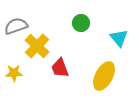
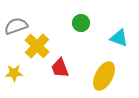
cyan triangle: rotated 30 degrees counterclockwise
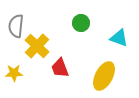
gray semicircle: rotated 65 degrees counterclockwise
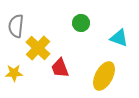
yellow cross: moved 1 px right, 2 px down
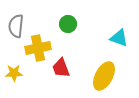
green circle: moved 13 px left, 1 px down
yellow cross: rotated 35 degrees clockwise
red trapezoid: moved 1 px right
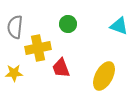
gray semicircle: moved 1 px left, 1 px down
cyan triangle: moved 12 px up
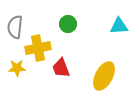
cyan triangle: rotated 24 degrees counterclockwise
yellow star: moved 3 px right, 5 px up
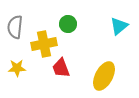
cyan triangle: rotated 36 degrees counterclockwise
yellow cross: moved 6 px right, 4 px up
